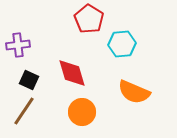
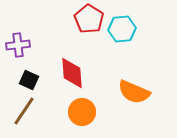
cyan hexagon: moved 15 px up
red diamond: rotated 12 degrees clockwise
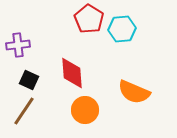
orange circle: moved 3 px right, 2 px up
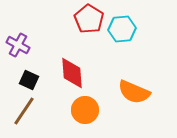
purple cross: rotated 35 degrees clockwise
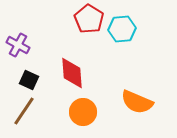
orange semicircle: moved 3 px right, 10 px down
orange circle: moved 2 px left, 2 px down
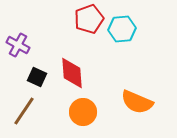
red pentagon: rotated 20 degrees clockwise
black square: moved 8 px right, 3 px up
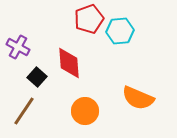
cyan hexagon: moved 2 px left, 2 px down
purple cross: moved 2 px down
red diamond: moved 3 px left, 10 px up
black square: rotated 18 degrees clockwise
orange semicircle: moved 1 px right, 4 px up
orange circle: moved 2 px right, 1 px up
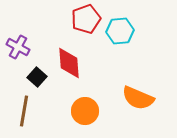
red pentagon: moved 3 px left
brown line: rotated 24 degrees counterclockwise
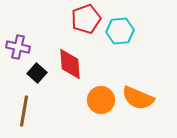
purple cross: rotated 15 degrees counterclockwise
red diamond: moved 1 px right, 1 px down
black square: moved 4 px up
orange circle: moved 16 px right, 11 px up
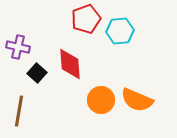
orange semicircle: moved 1 px left, 2 px down
brown line: moved 5 px left
